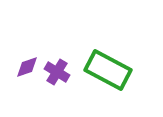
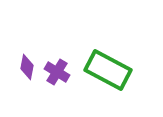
purple diamond: rotated 60 degrees counterclockwise
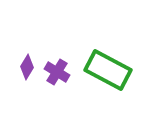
purple diamond: rotated 20 degrees clockwise
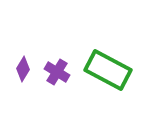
purple diamond: moved 4 px left, 2 px down
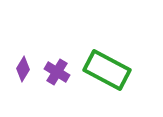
green rectangle: moved 1 px left
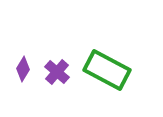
purple cross: rotated 10 degrees clockwise
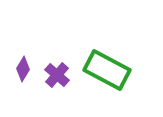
purple cross: moved 3 px down
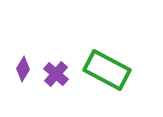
purple cross: moved 1 px left, 1 px up
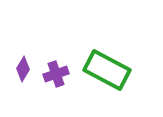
purple cross: rotated 30 degrees clockwise
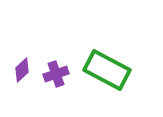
purple diamond: moved 1 px left, 1 px down; rotated 15 degrees clockwise
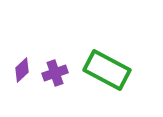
purple cross: moved 1 px left, 1 px up
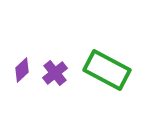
purple cross: rotated 20 degrees counterclockwise
